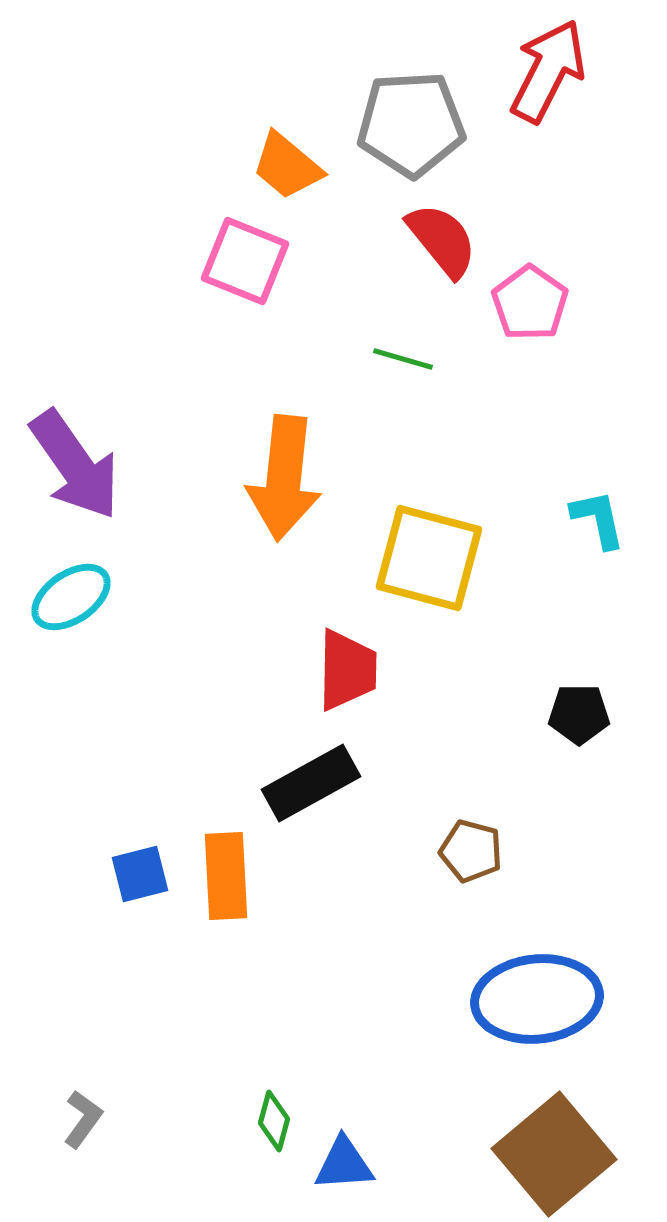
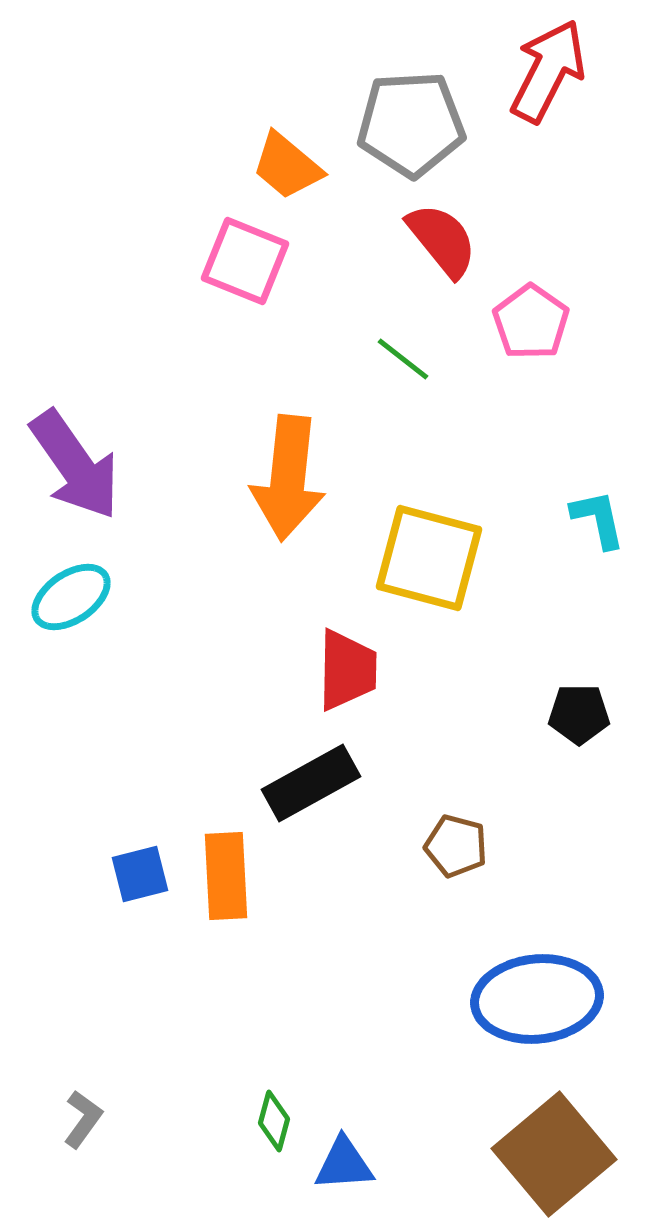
pink pentagon: moved 1 px right, 19 px down
green line: rotated 22 degrees clockwise
orange arrow: moved 4 px right
brown pentagon: moved 15 px left, 5 px up
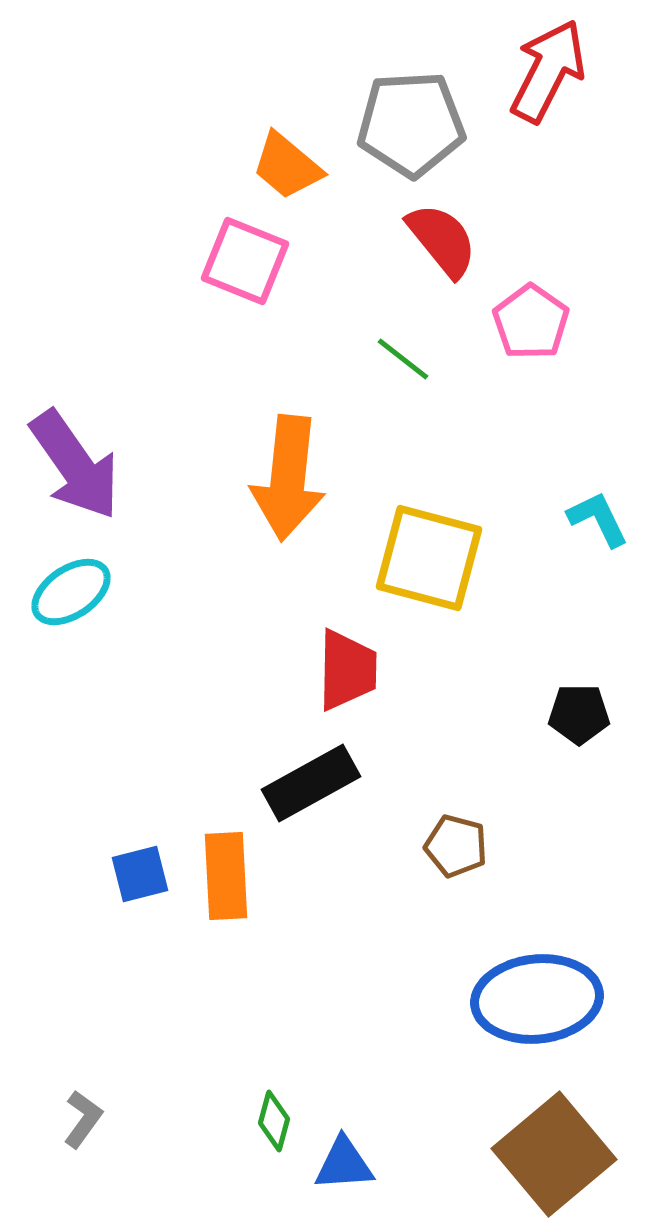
cyan L-shape: rotated 14 degrees counterclockwise
cyan ellipse: moved 5 px up
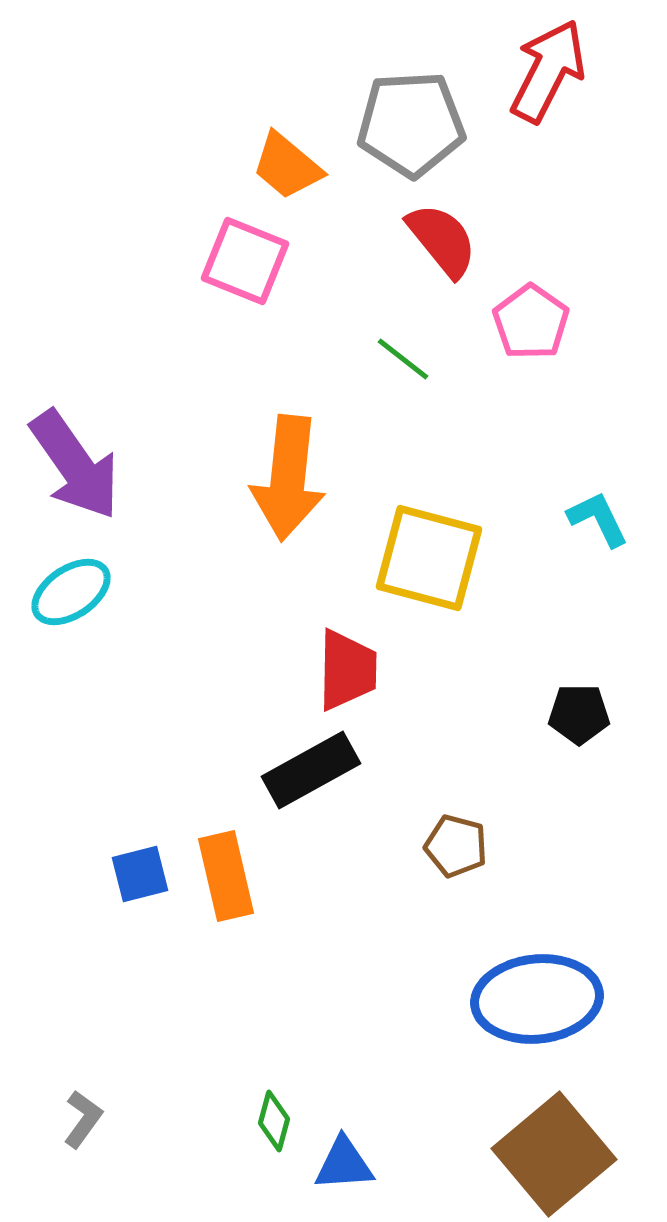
black rectangle: moved 13 px up
orange rectangle: rotated 10 degrees counterclockwise
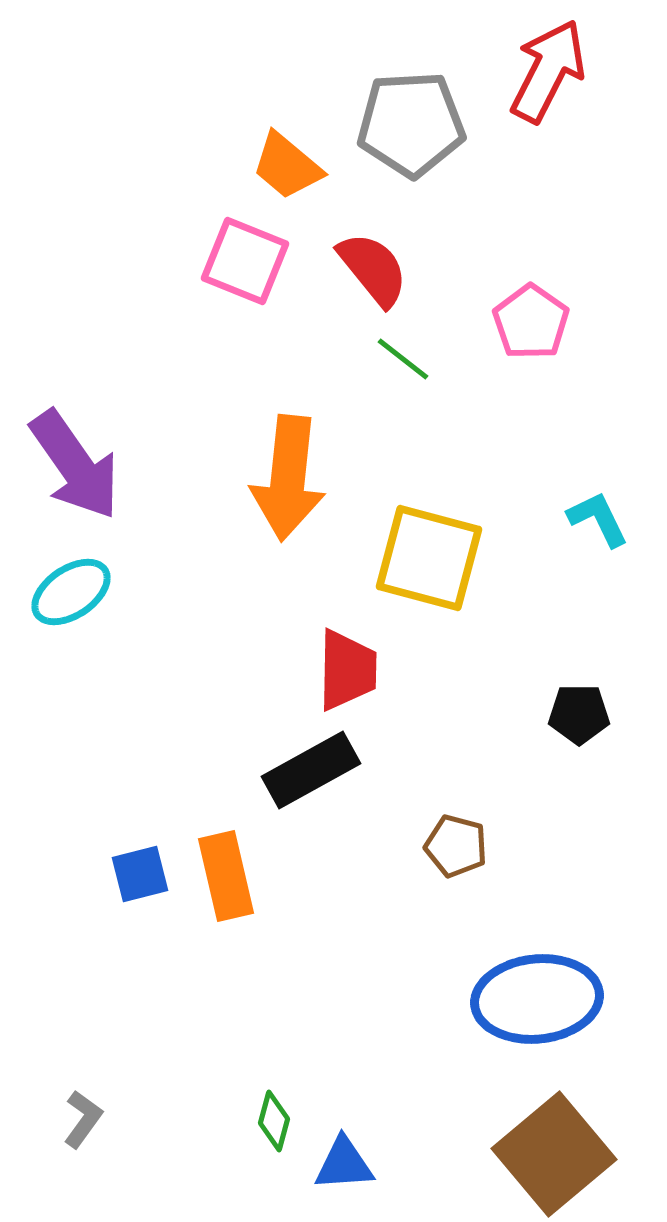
red semicircle: moved 69 px left, 29 px down
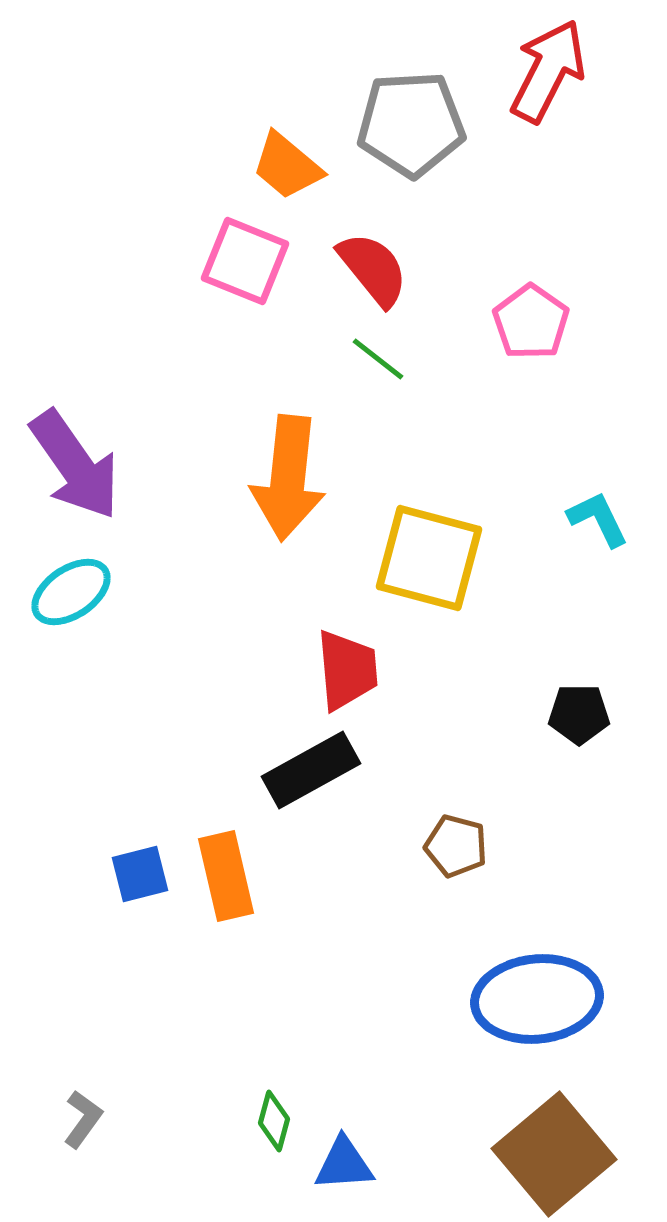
green line: moved 25 px left
red trapezoid: rotated 6 degrees counterclockwise
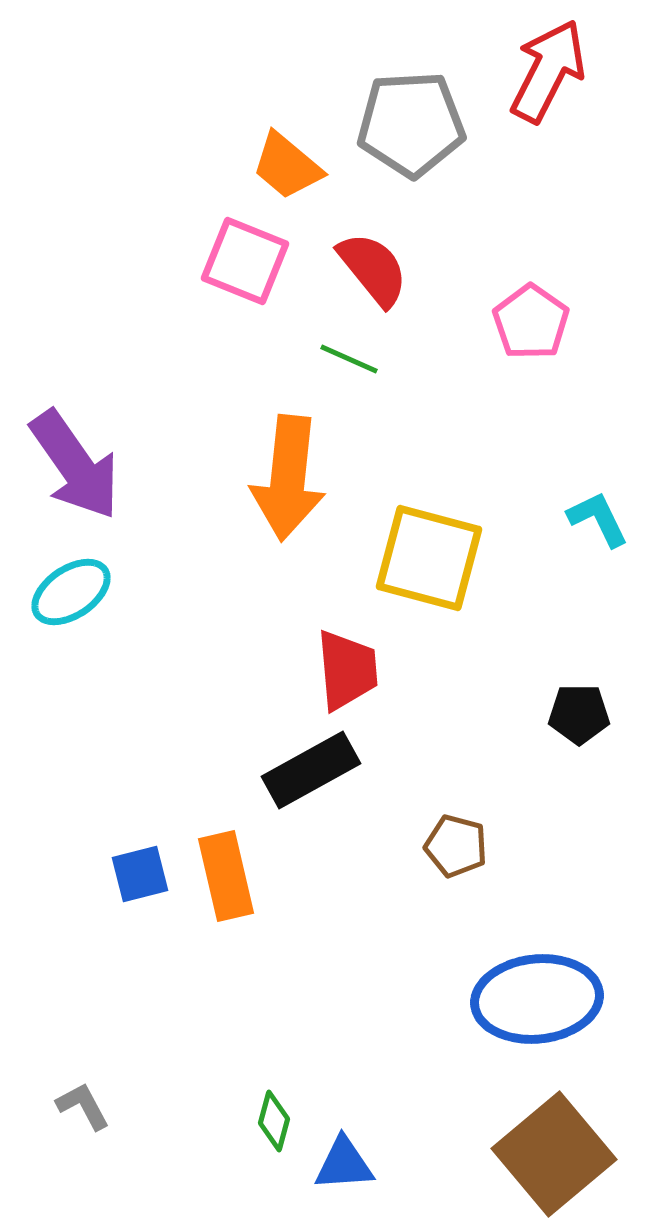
green line: moved 29 px left; rotated 14 degrees counterclockwise
gray L-shape: moved 13 px up; rotated 64 degrees counterclockwise
